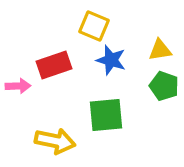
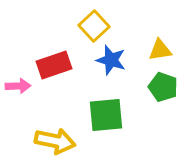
yellow square: rotated 24 degrees clockwise
green pentagon: moved 1 px left, 1 px down
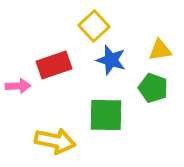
green pentagon: moved 10 px left, 1 px down
green square: rotated 6 degrees clockwise
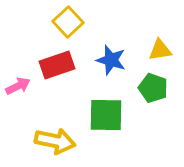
yellow square: moved 26 px left, 4 px up
red rectangle: moved 3 px right
pink arrow: rotated 25 degrees counterclockwise
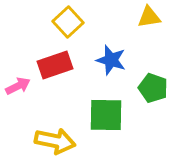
yellow triangle: moved 11 px left, 33 px up
red rectangle: moved 2 px left
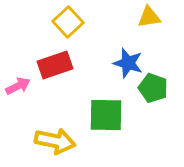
blue star: moved 17 px right, 3 px down
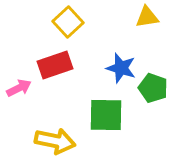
yellow triangle: moved 2 px left
blue star: moved 7 px left, 5 px down
pink arrow: moved 1 px right, 2 px down
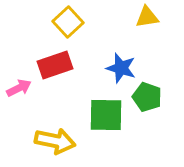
green pentagon: moved 6 px left, 9 px down
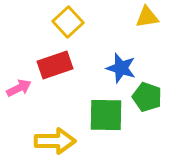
yellow arrow: rotated 12 degrees counterclockwise
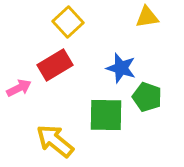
red rectangle: rotated 12 degrees counterclockwise
yellow arrow: rotated 141 degrees counterclockwise
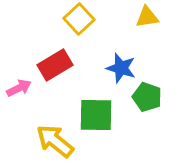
yellow square: moved 11 px right, 3 px up
green square: moved 10 px left
